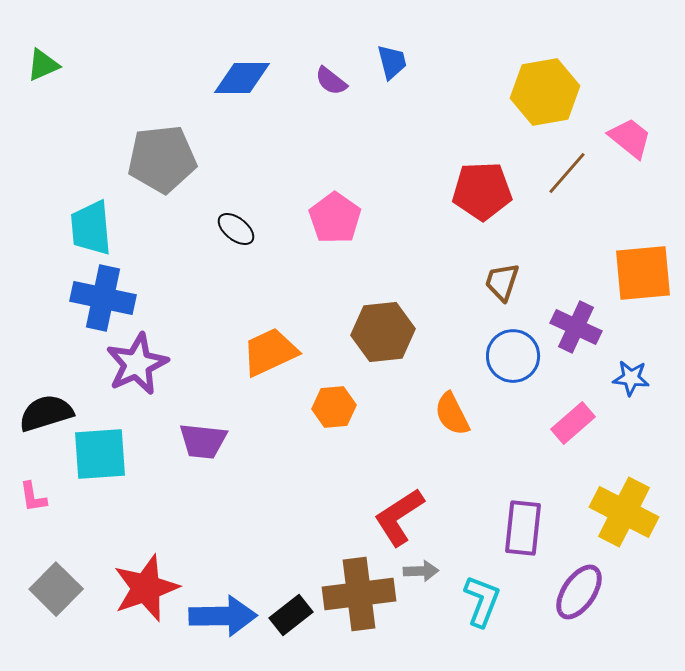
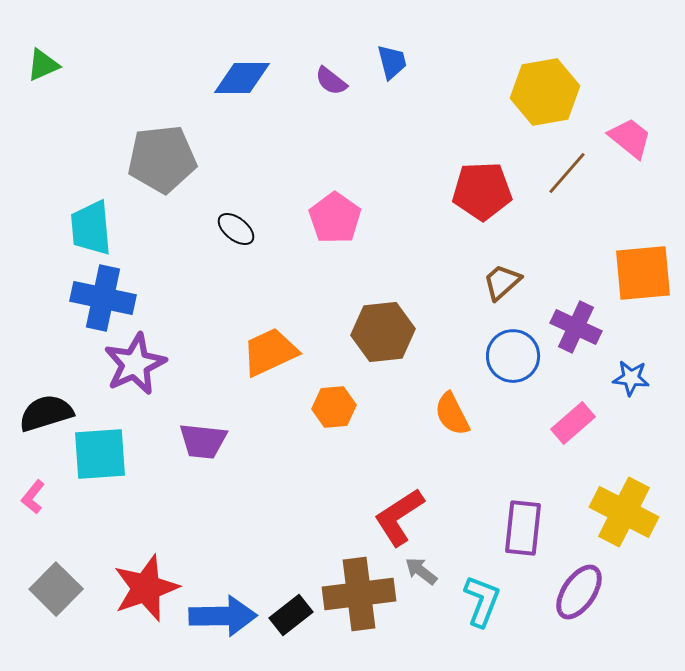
brown trapezoid: rotated 30 degrees clockwise
purple star: moved 2 px left
pink L-shape: rotated 48 degrees clockwise
gray arrow: rotated 140 degrees counterclockwise
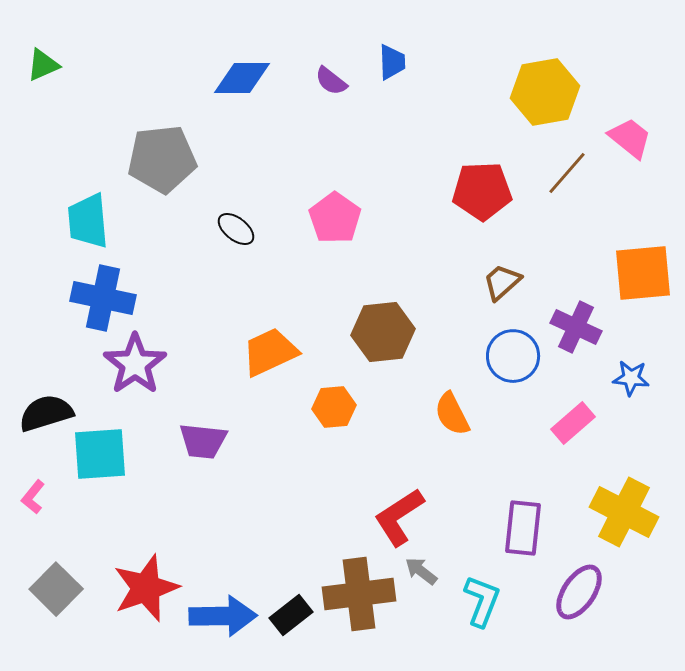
blue trapezoid: rotated 12 degrees clockwise
cyan trapezoid: moved 3 px left, 7 px up
purple star: rotated 10 degrees counterclockwise
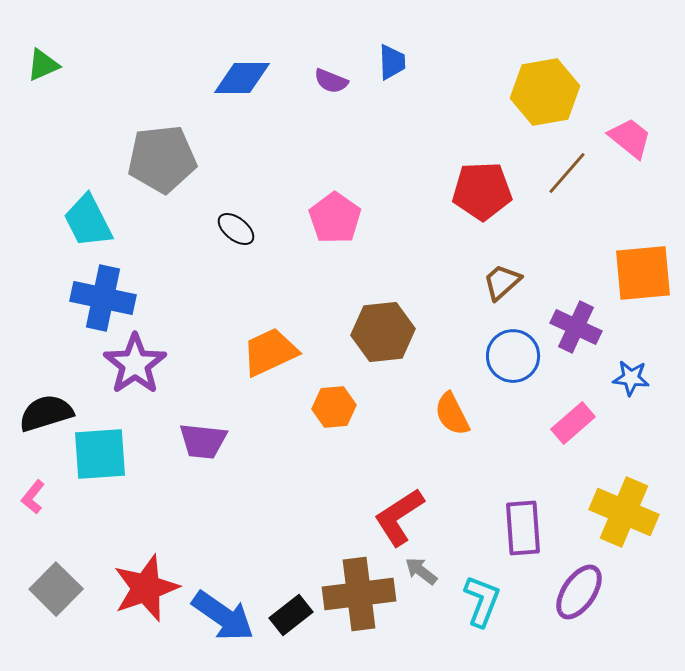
purple semicircle: rotated 16 degrees counterclockwise
cyan trapezoid: rotated 22 degrees counterclockwise
yellow cross: rotated 4 degrees counterclockwise
purple rectangle: rotated 10 degrees counterclockwise
blue arrow: rotated 36 degrees clockwise
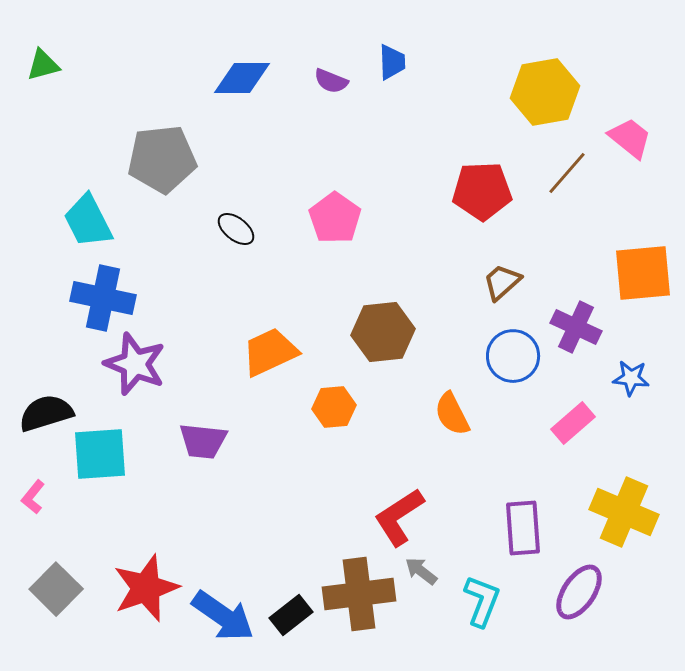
green triangle: rotated 9 degrees clockwise
purple star: rotated 16 degrees counterclockwise
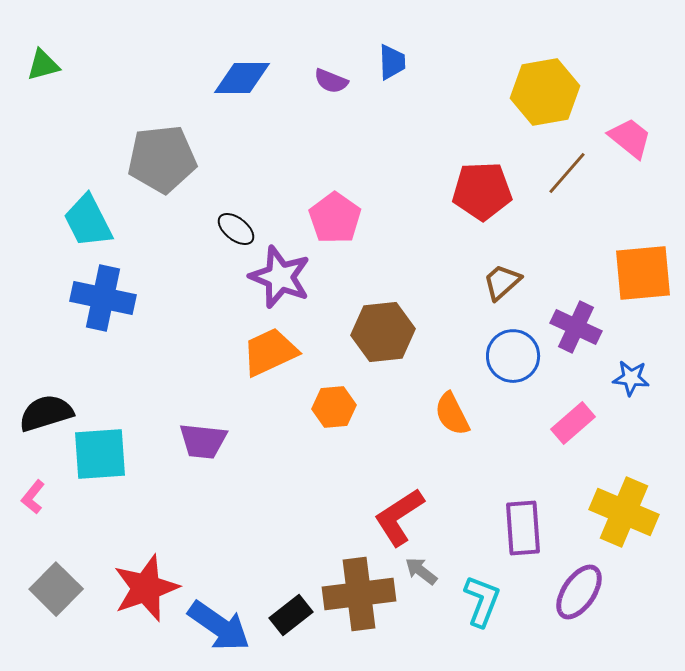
purple star: moved 145 px right, 87 px up
blue arrow: moved 4 px left, 10 px down
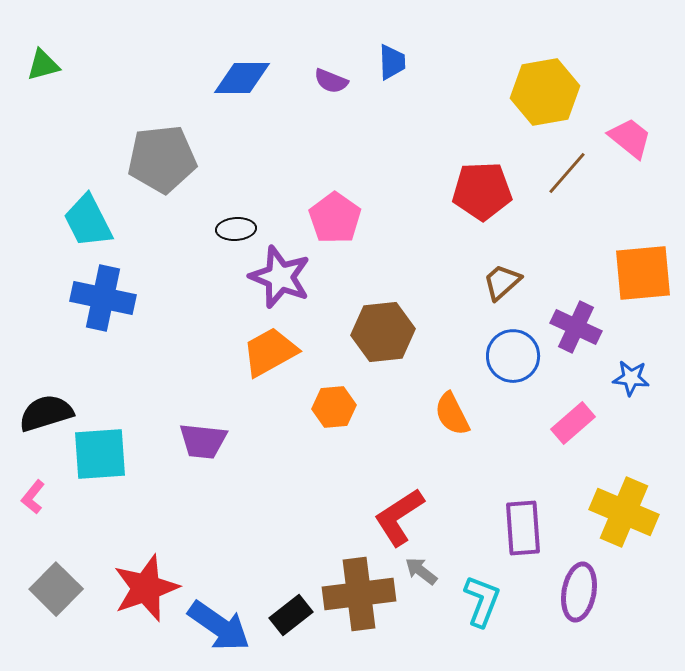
black ellipse: rotated 42 degrees counterclockwise
orange trapezoid: rotated 4 degrees counterclockwise
purple ellipse: rotated 24 degrees counterclockwise
